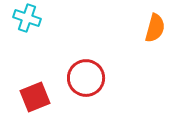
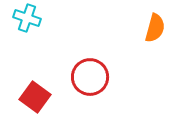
red circle: moved 4 px right, 1 px up
red square: rotated 32 degrees counterclockwise
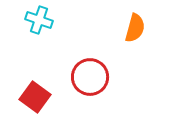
cyan cross: moved 12 px right, 2 px down
orange semicircle: moved 20 px left
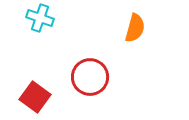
cyan cross: moved 1 px right, 2 px up
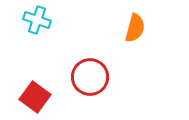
cyan cross: moved 3 px left, 2 px down
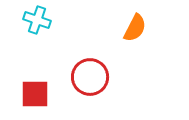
orange semicircle: rotated 12 degrees clockwise
red square: moved 3 px up; rotated 36 degrees counterclockwise
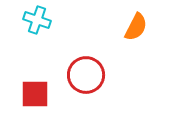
orange semicircle: moved 1 px right, 1 px up
red circle: moved 4 px left, 2 px up
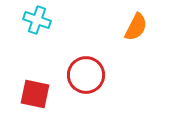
red square: rotated 12 degrees clockwise
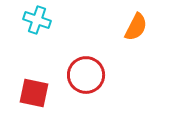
red square: moved 1 px left, 1 px up
